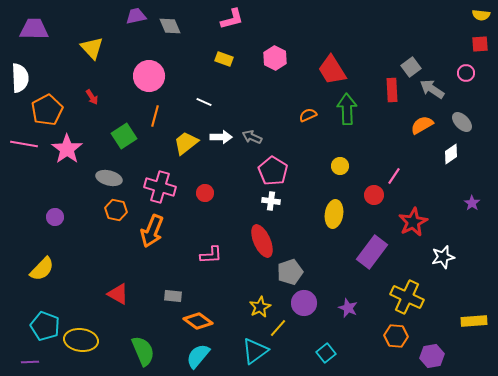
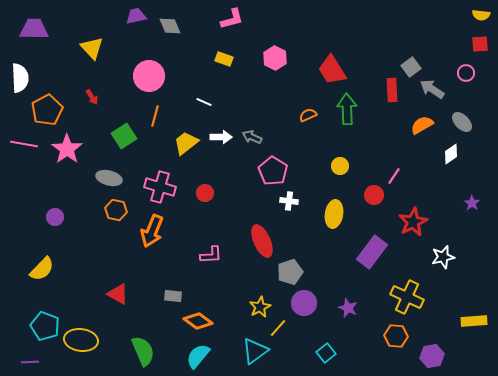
white cross at (271, 201): moved 18 px right
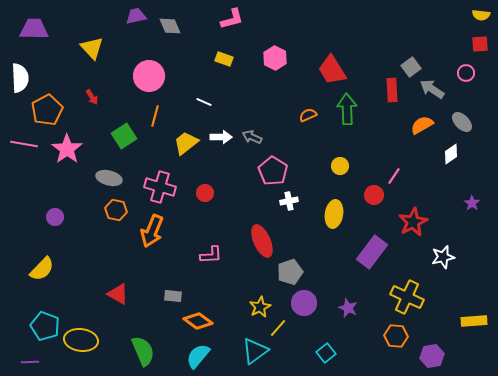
white cross at (289, 201): rotated 18 degrees counterclockwise
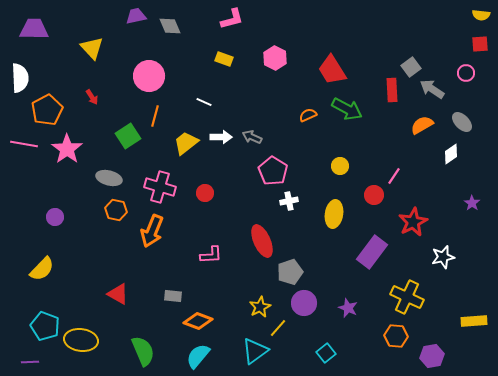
green arrow at (347, 109): rotated 120 degrees clockwise
green square at (124, 136): moved 4 px right
orange diamond at (198, 321): rotated 16 degrees counterclockwise
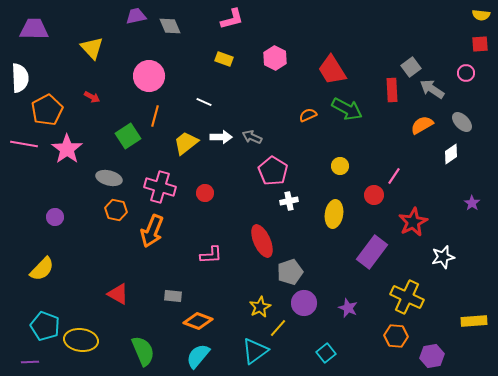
red arrow at (92, 97): rotated 28 degrees counterclockwise
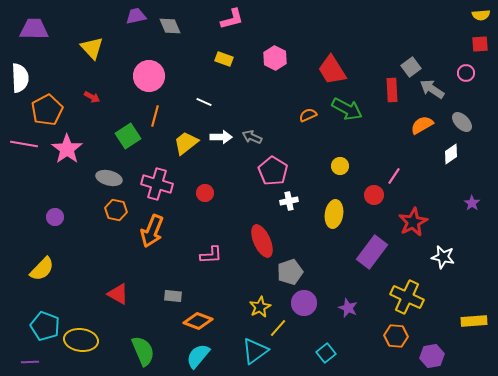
yellow semicircle at (481, 15): rotated 12 degrees counterclockwise
pink cross at (160, 187): moved 3 px left, 3 px up
white star at (443, 257): rotated 25 degrees clockwise
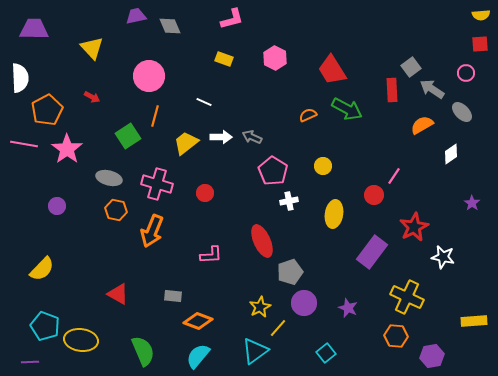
gray ellipse at (462, 122): moved 10 px up
yellow circle at (340, 166): moved 17 px left
purple circle at (55, 217): moved 2 px right, 11 px up
red star at (413, 222): moved 1 px right, 5 px down
